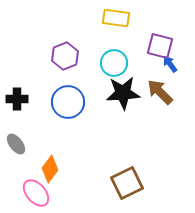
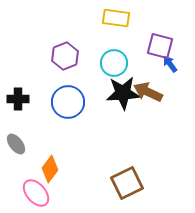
brown arrow: moved 12 px left; rotated 20 degrees counterclockwise
black cross: moved 1 px right
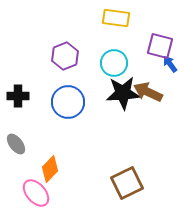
black cross: moved 3 px up
orange diamond: rotated 8 degrees clockwise
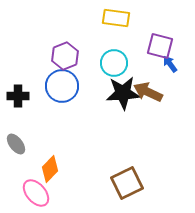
blue circle: moved 6 px left, 16 px up
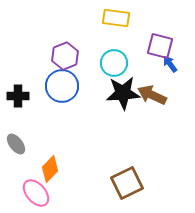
brown arrow: moved 4 px right, 3 px down
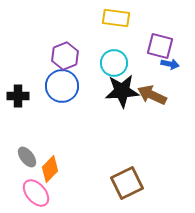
blue arrow: rotated 138 degrees clockwise
black star: moved 1 px left, 2 px up
gray ellipse: moved 11 px right, 13 px down
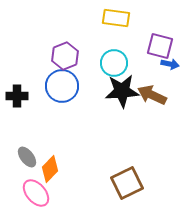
black cross: moved 1 px left
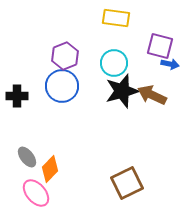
black star: rotated 12 degrees counterclockwise
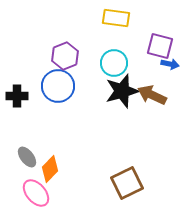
blue circle: moved 4 px left
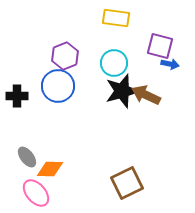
brown arrow: moved 6 px left
orange diamond: rotated 48 degrees clockwise
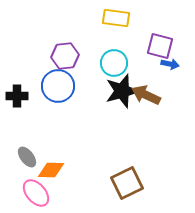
purple hexagon: rotated 16 degrees clockwise
orange diamond: moved 1 px right, 1 px down
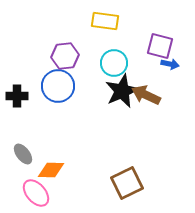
yellow rectangle: moved 11 px left, 3 px down
black star: rotated 8 degrees counterclockwise
gray ellipse: moved 4 px left, 3 px up
